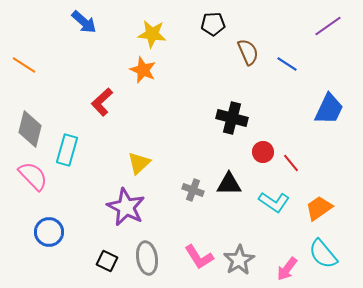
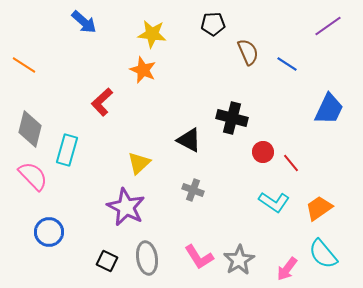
black triangle: moved 40 px left, 44 px up; rotated 28 degrees clockwise
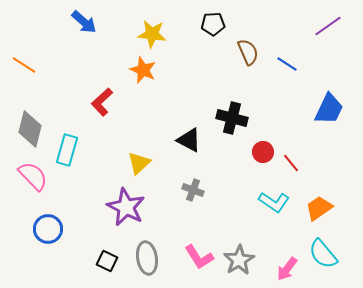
blue circle: moved 1 px left, 3 px up
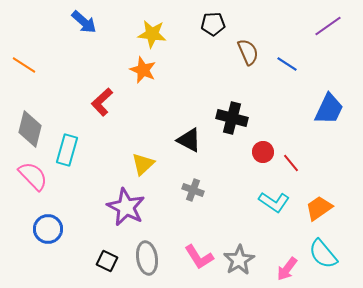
yellow triangle: moved 4 px right, 1 px down
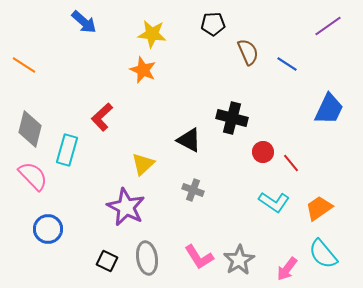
red L-shape: moved 15 px down
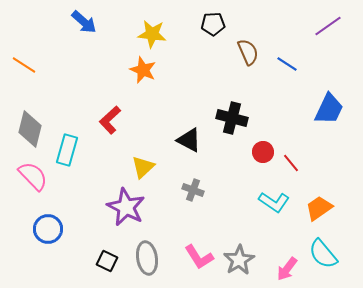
red L-shape: moved 8 px right, 3 px down
yellow triangle: moved 3 px down
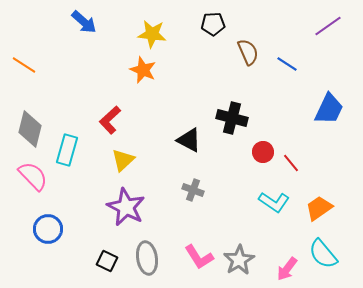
yellow triangle: moved 20 px left, 7 px up
